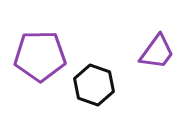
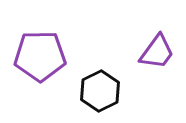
black hexagon: moved 6 px right, 6 px down; rotated 15 degrees clockwise
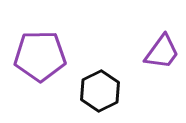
purple trapezoid: moved 5 px right
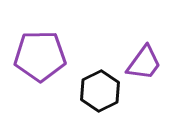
purple trapezoid: moved 18 px left, 11 px down
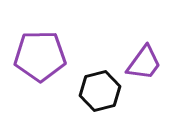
black hexagon: rotated 12 degrees clockwise
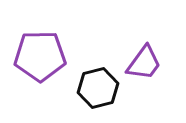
black hexagon: moved 2 px left, 3 px up
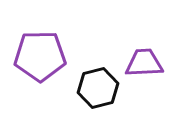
purple trapezoid: rotated 129 degrees counterclockwise
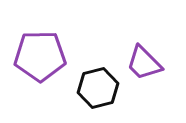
purple trapezoid: rotated 132 degrees counterclockwise
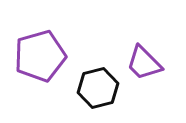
purple pentagon: rotated 15 degrees counterclockwise
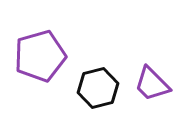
purple trapezoid: moved 8 px right, 21 px down
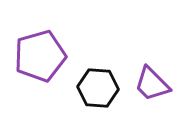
black hexagon: rotated 18 degrees clockwise
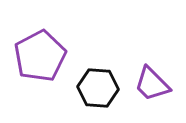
purple pentagon: rotated 12 degrees counterclockwise
